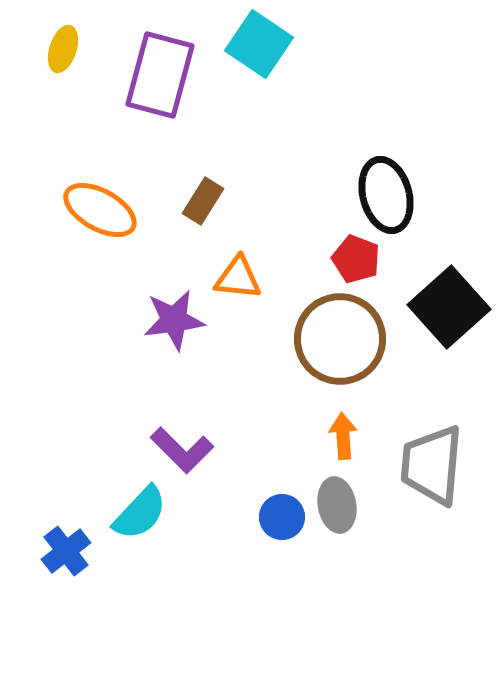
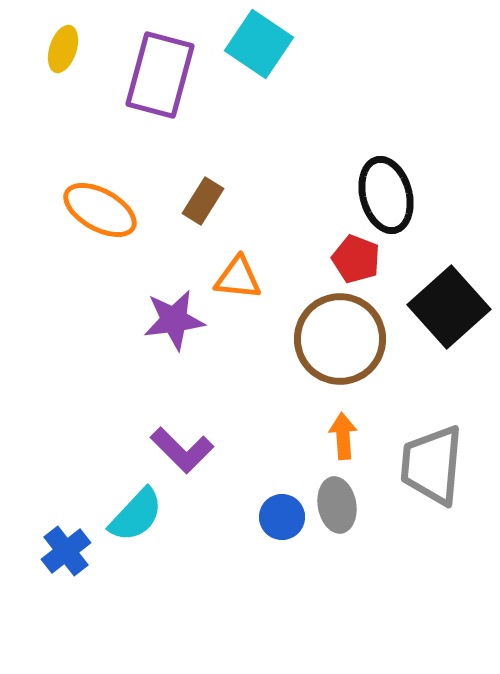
cyan semicircle: moved 4 px left, 2 px down
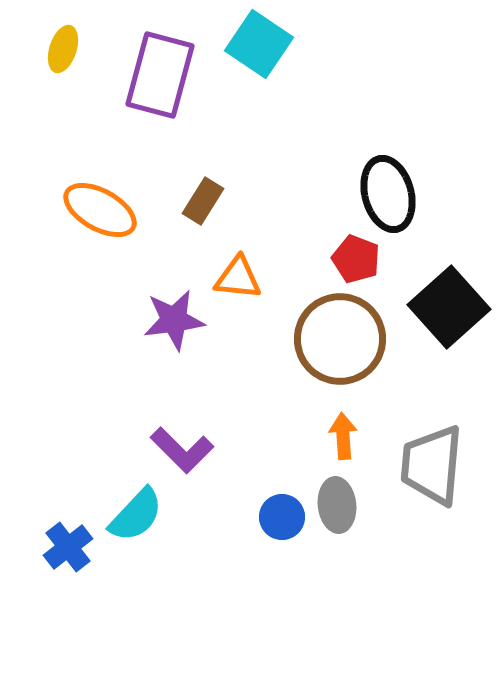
black ellipse: moved 2 px right, 1 px up
gray ellipse: rotated 4 degrees clockwise
blue cross: moved 2 px right, 4 px up
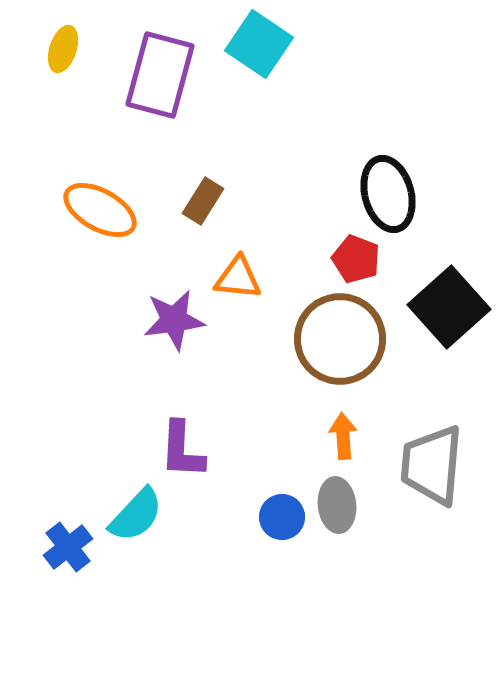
purple L-shape: rotated 48 degrees clockwise
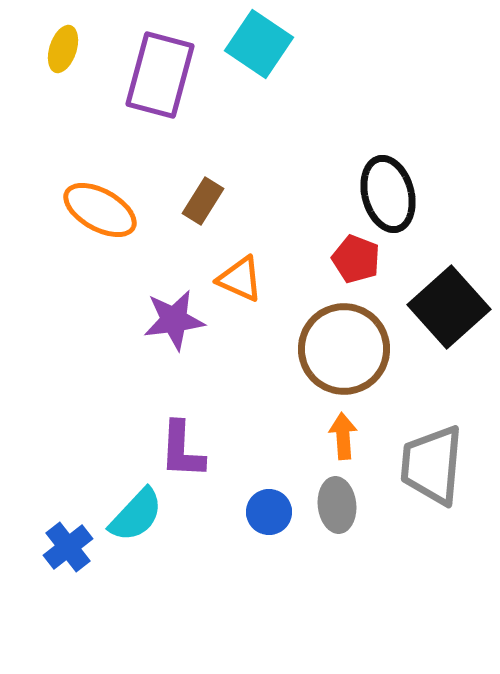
orange triangle: moved 2 px right, 1 px down; rotated 18 degrees clockwise
brown circle: moved 4 px right, 10 px down
blue circle: moved 13 px left, 5 px up
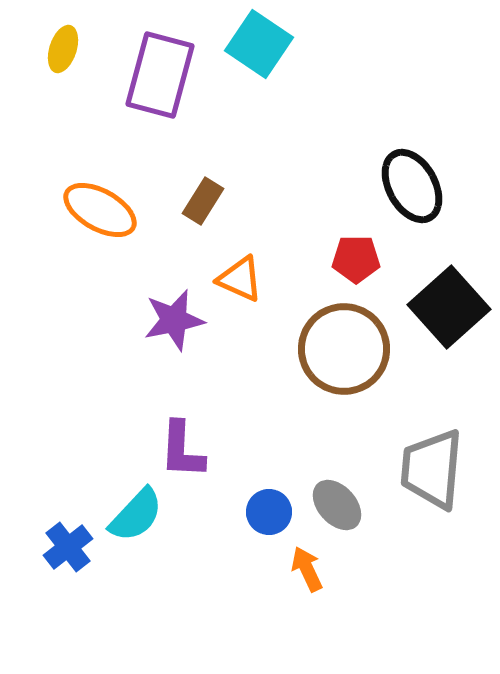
black ellipse: moved 24 px right, 8 px up; rotated 14 degrees counterclockwise
red pentagon: rotated 21 degrees counterclockwise
purple star: rotated 4 degrees counterclockwise
orange arrow: moved 36 px left, 133 px down; rotated 21 degrees counterclockwise
gray trapezoid: moved 4 px down
gray ellipse: rotated 36 degrees counterclockwise
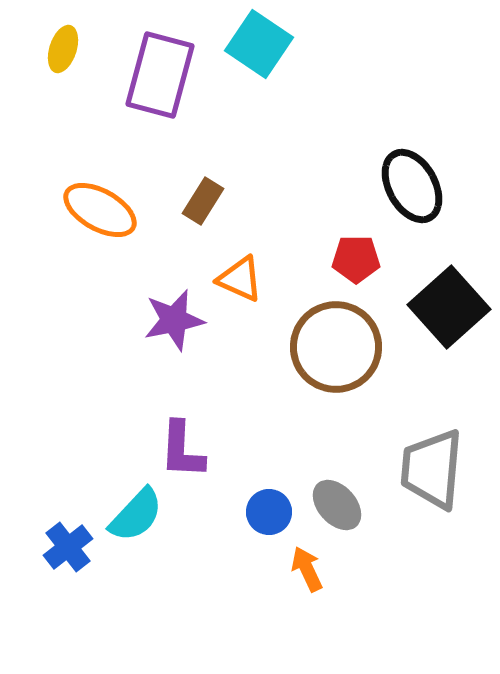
brown circle: moved 8 px left, 2 px up
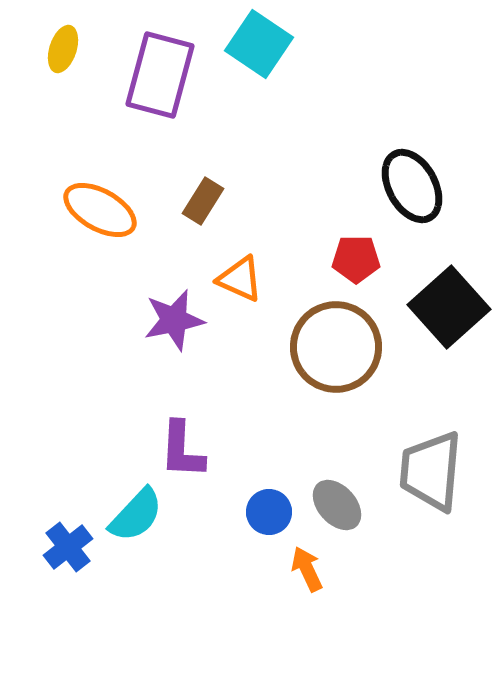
gray trapezoid: moved 1 px left, 2 px down
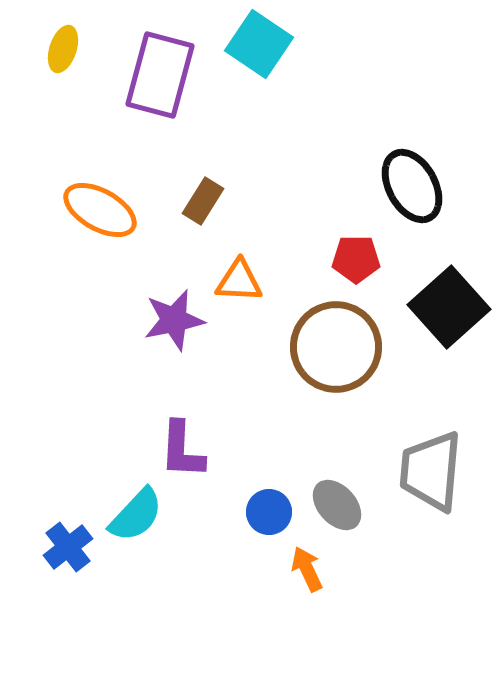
orange triangle: moved 1 px left, 2 px down; rotated 21 degrees counterclockwise
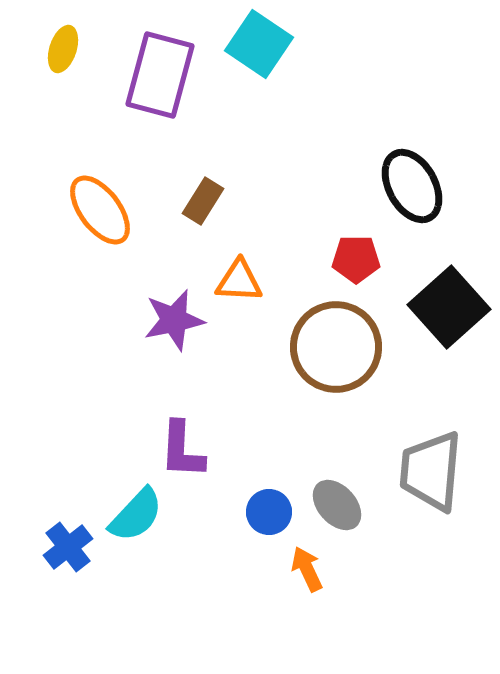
orange ellipse: rotated 24 degrees clockwise
